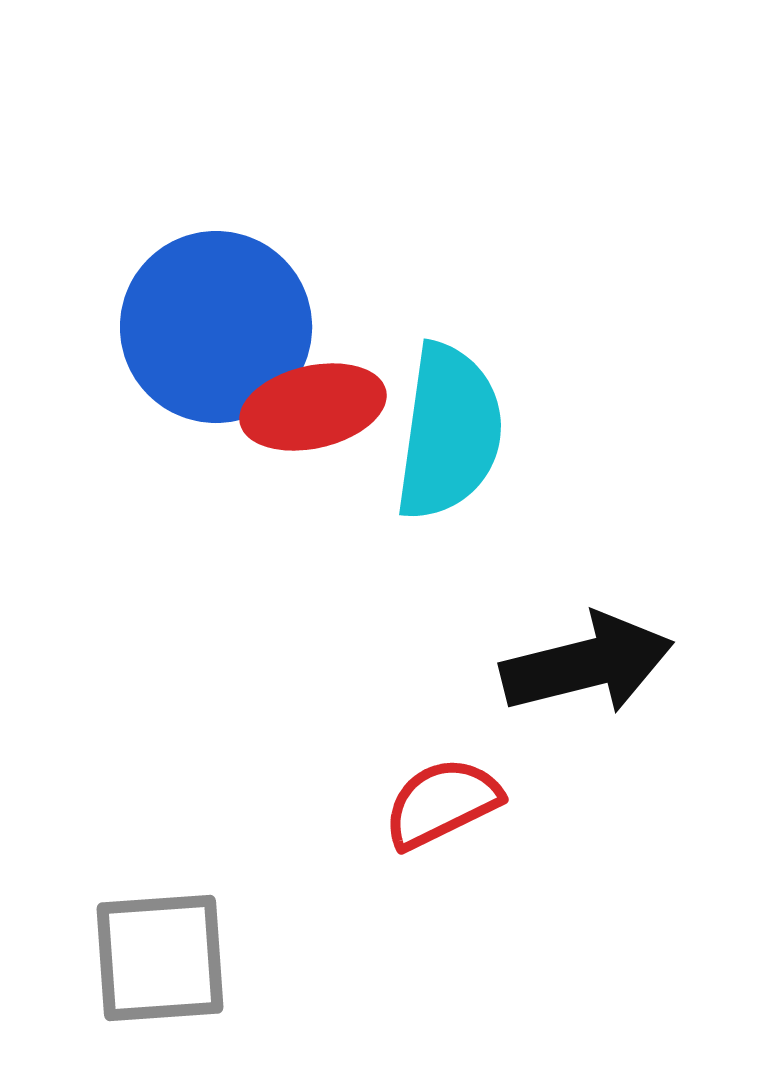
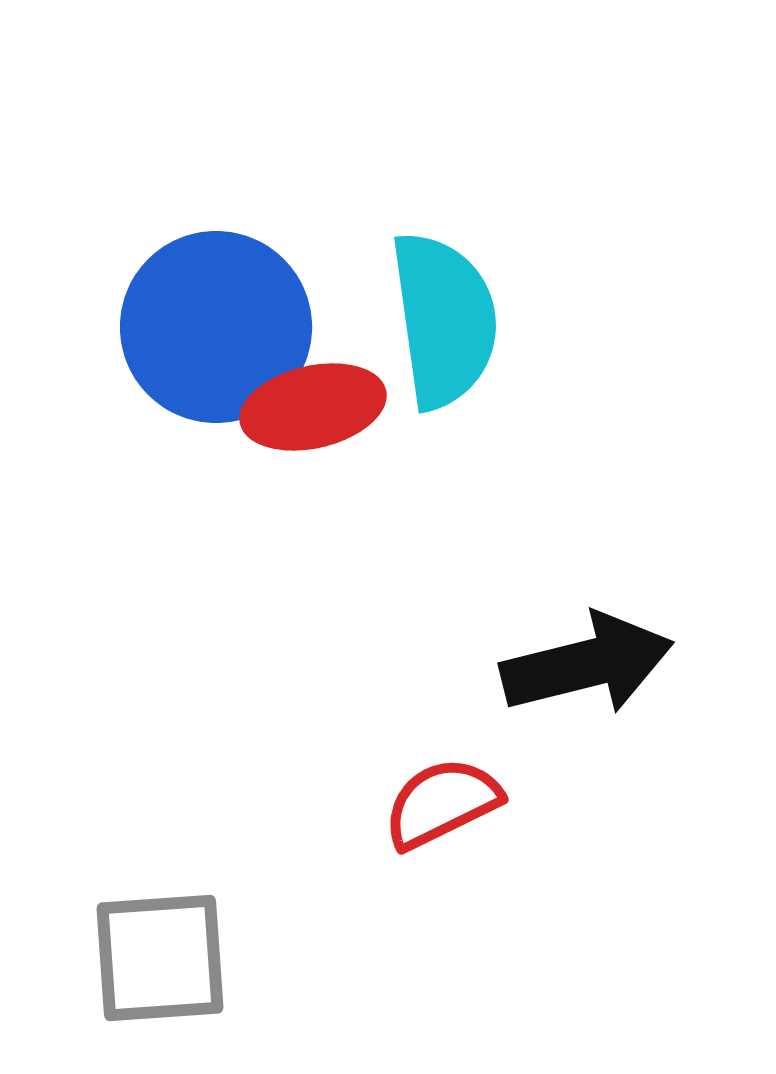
cyan semicircle: moved 5 px left, 112 px up; rotated 16 degrees counterclockwise
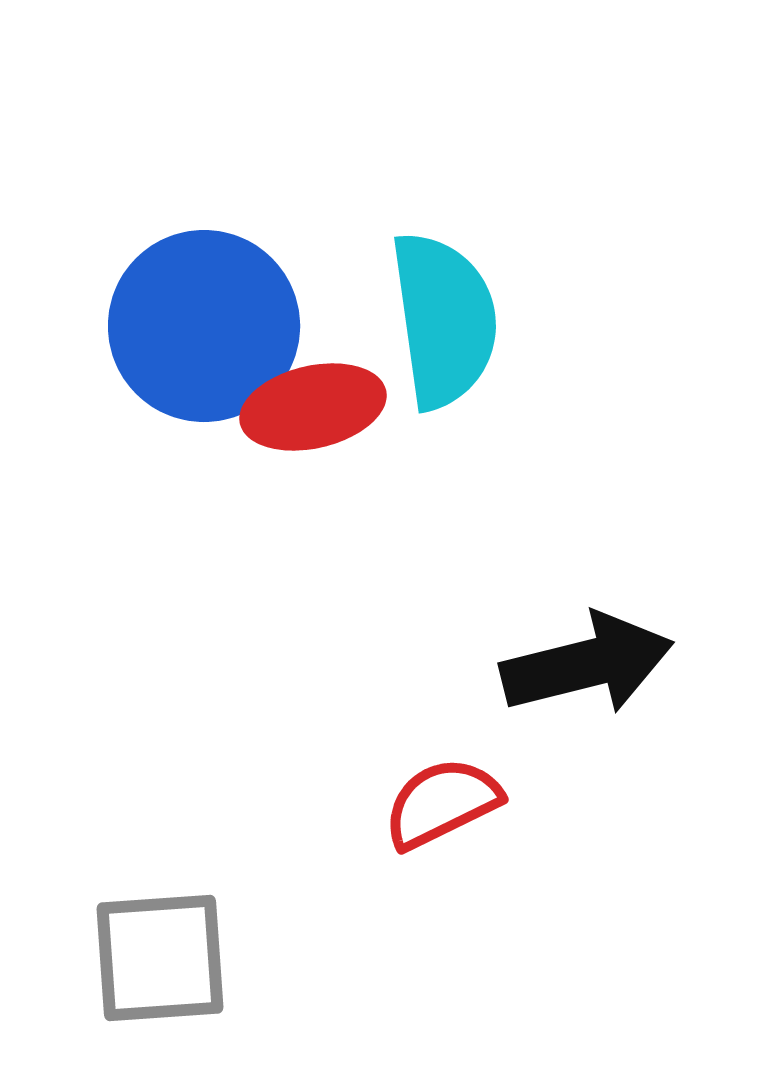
blue circle: moved 12 px left, 1 px up
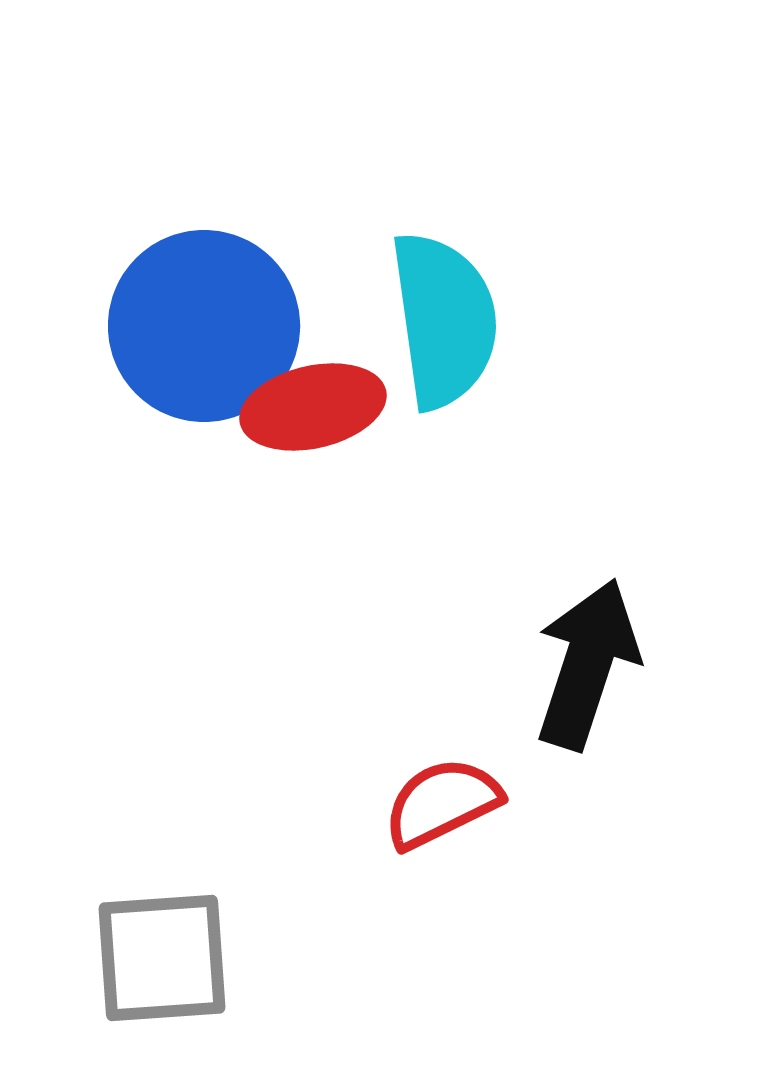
black arrow: rotated 58 degrees counterclockwise
gray square: moved 2 px right
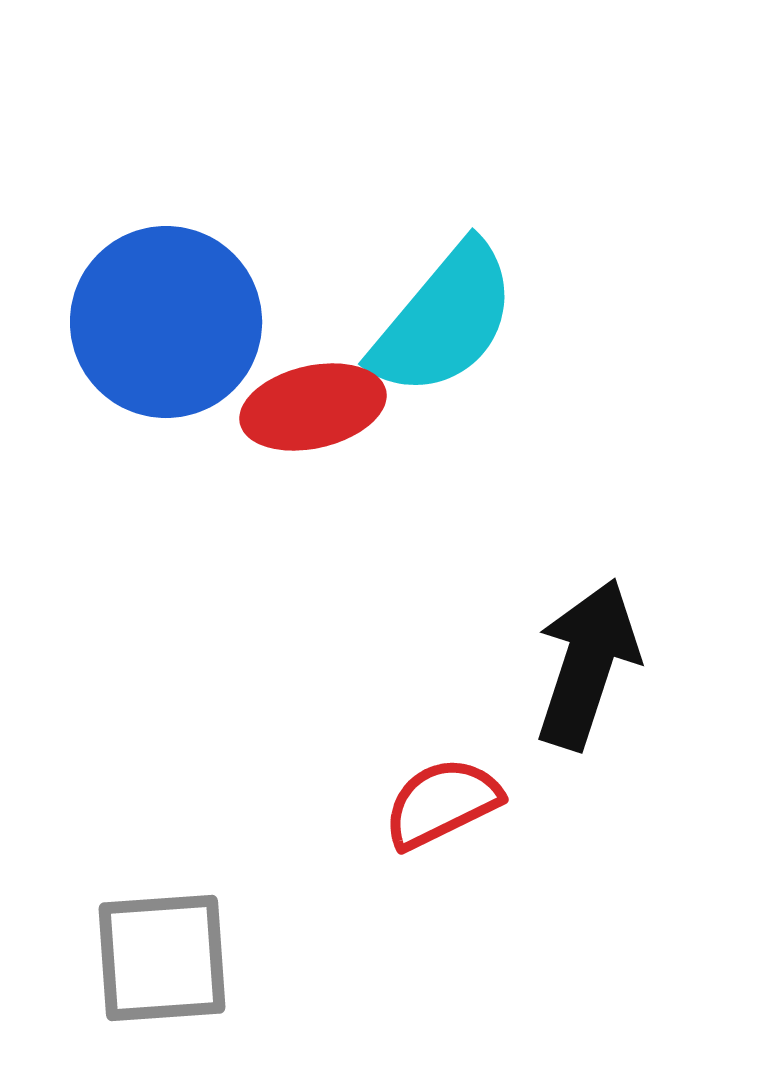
cyan semicircle: rotated 48 degrees clockwise
blue circle: moved 38 px left, 4 px up
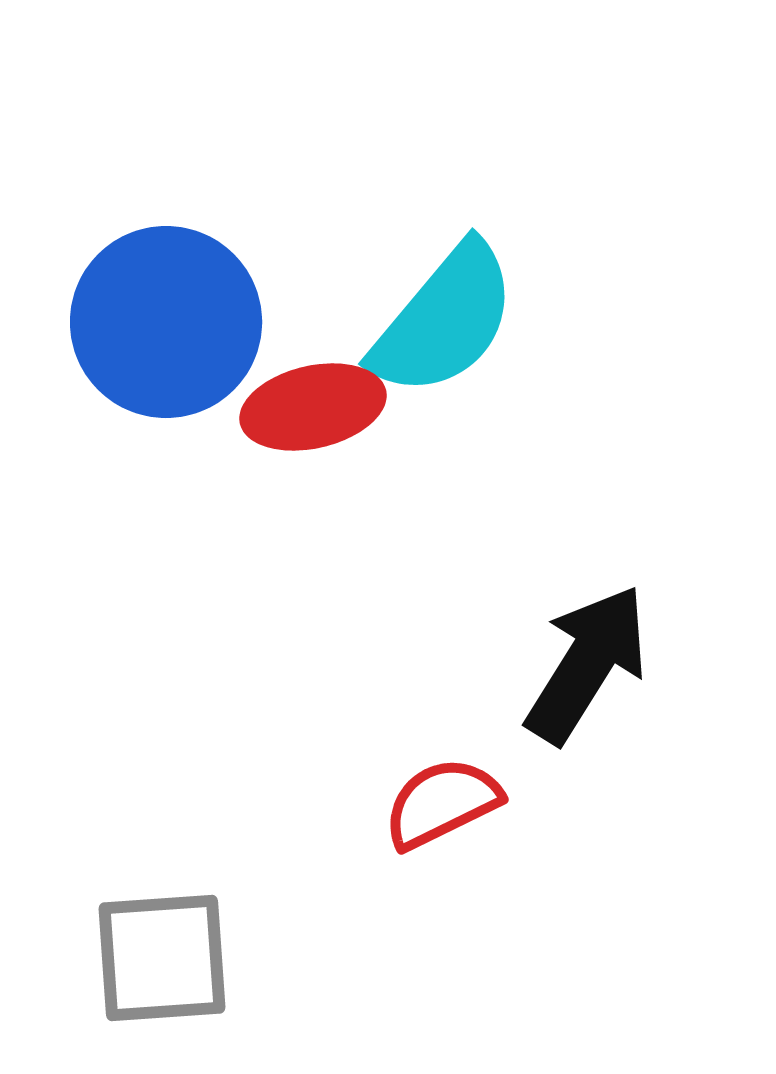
black arrow: rotated 14 degrees clockwise
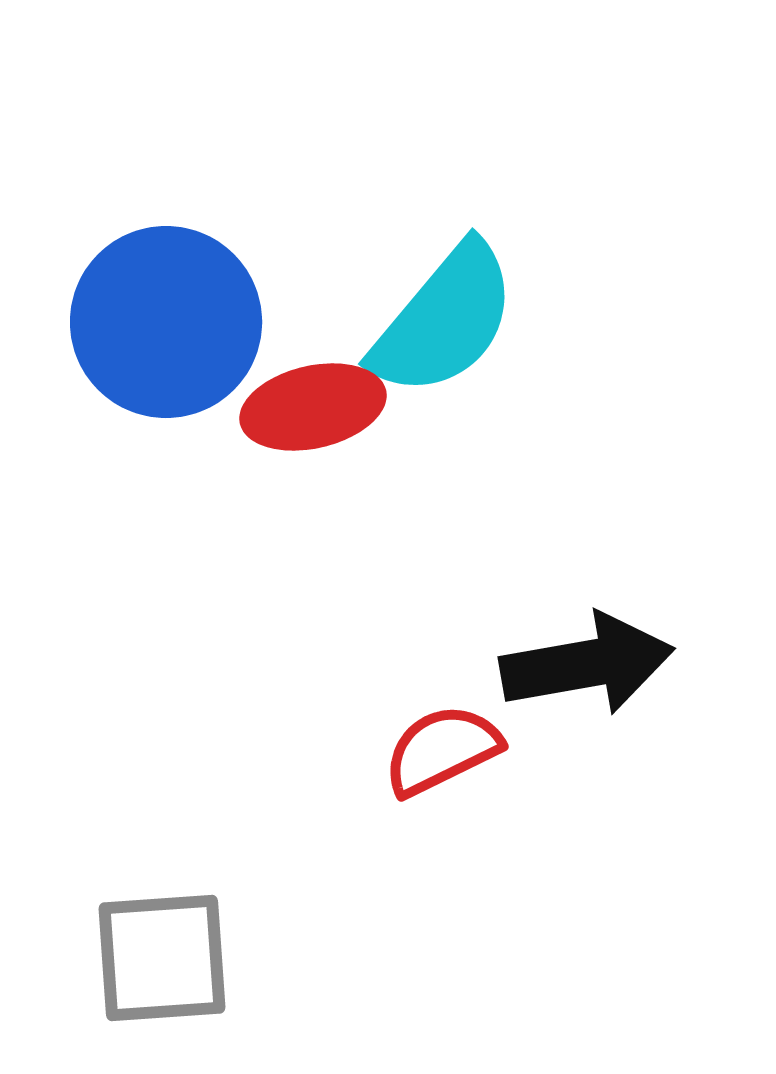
black arrow: rotated 48 degrees clockwise
red semicircle: moved 53 px up
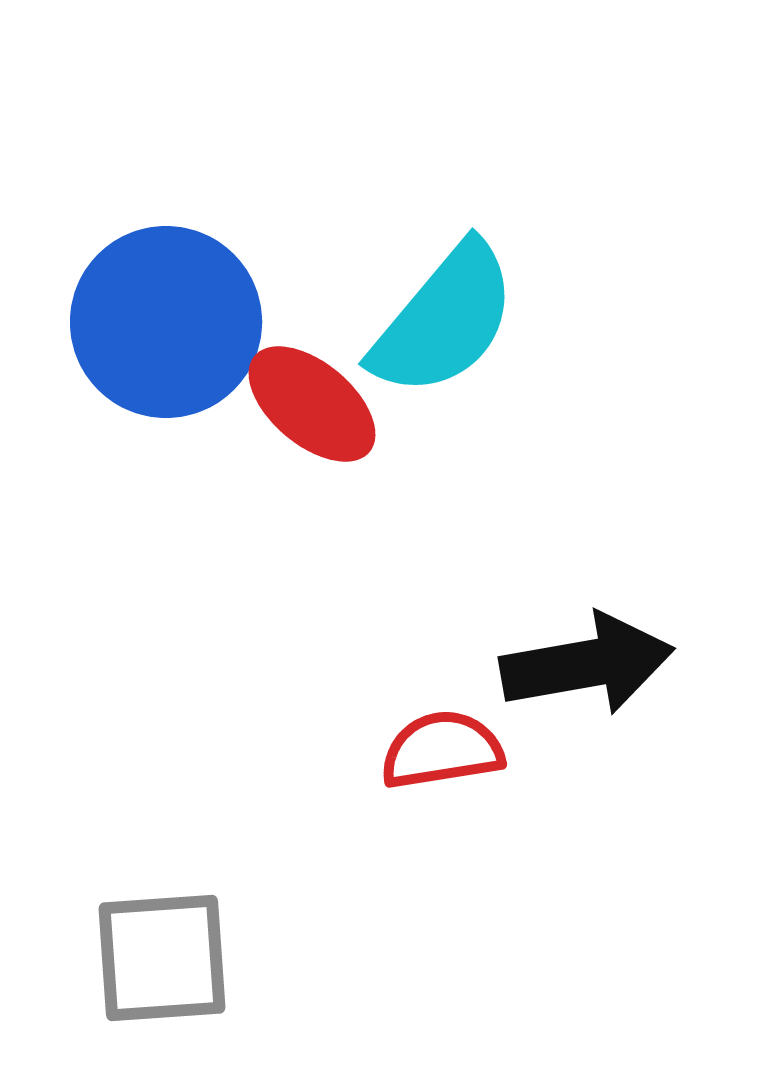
red ellipse: moved 1 px left, 3 px up; rotated 53 degrees clockwise
red semicircle: rotated 17 degrees clockwise
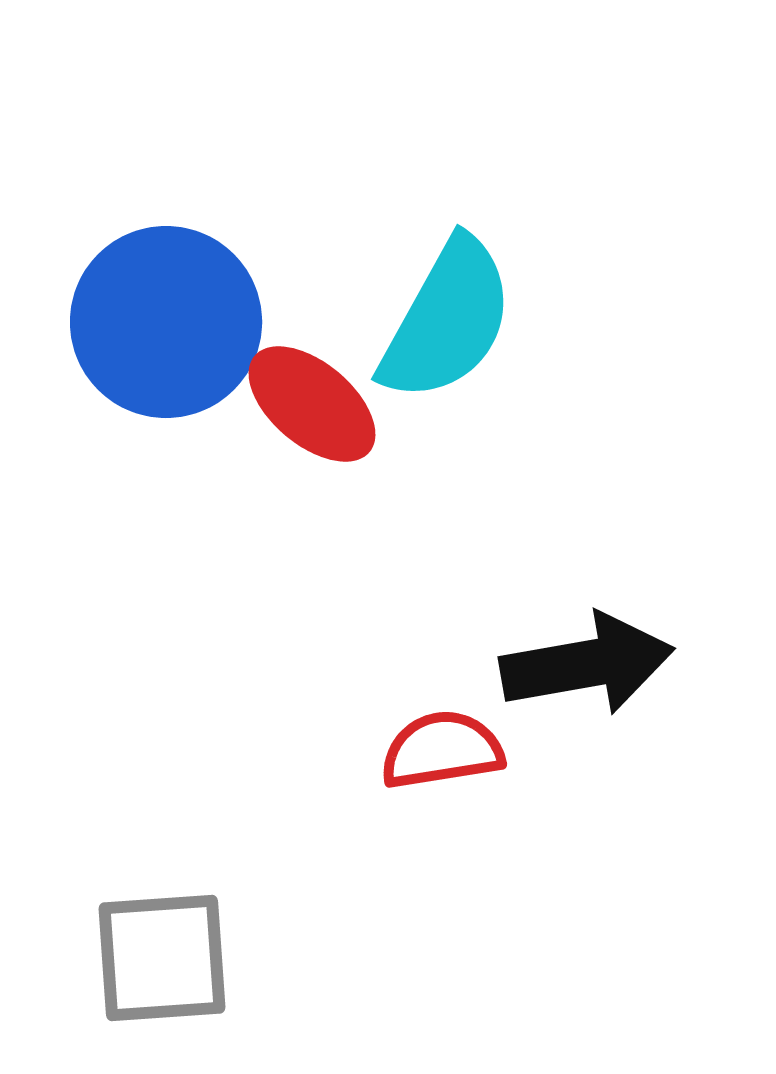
cyan semicircle: moved 3 px right; rotated 11 degrees counterclockwise
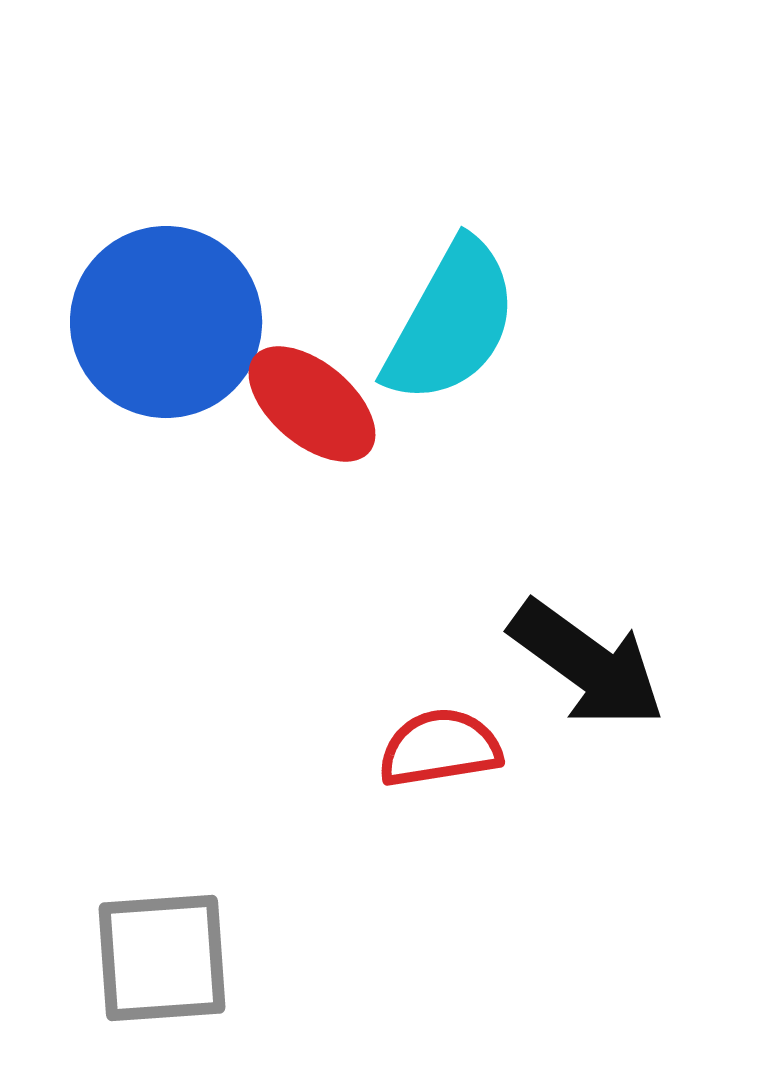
cyan semicircle: moved 4 px right, 2 px down
black arrow: rotated 46 degrees clockwise
red semicircle: moved 2 px left, 2 px up
